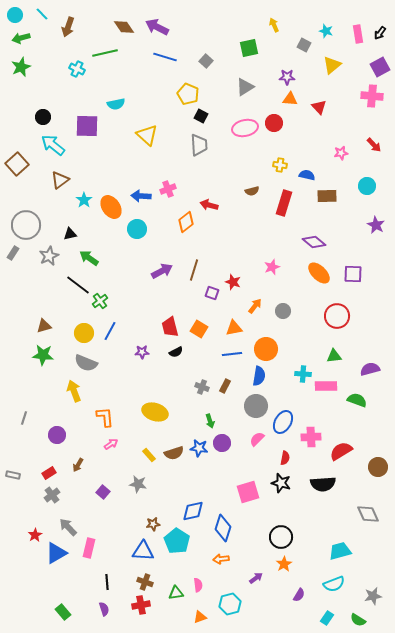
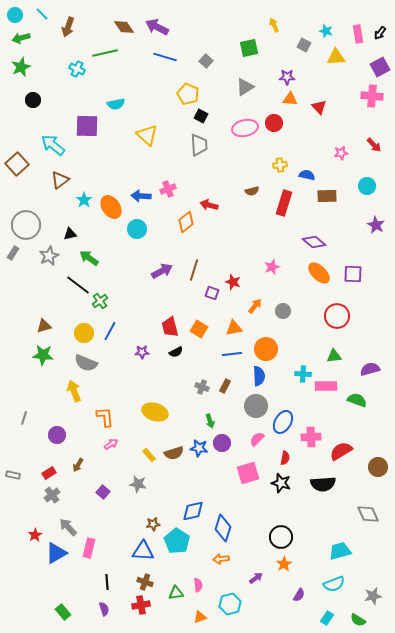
yellow triangle at (332, 65): moved 4 px right, 8 px up; rotated 36 degrees clockwise
black circle at (43, 117): moved 10 px left, 17 px up
yellow cross at (280, 165): rotated 16 degrees counterclockwise
blue semicircle at (259, 376): rotated 12 degrees counterclockwise
pink square at (248, 492): moved 19 px up
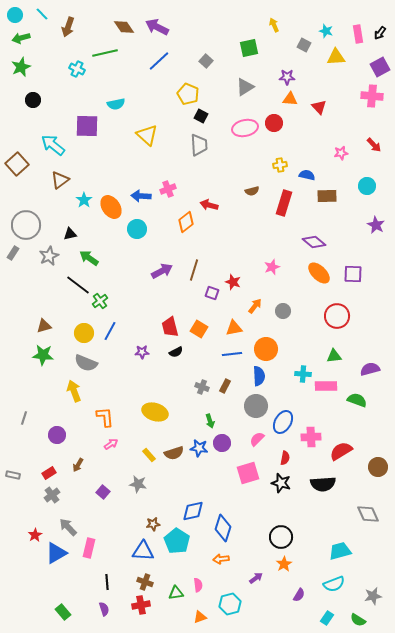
blue line at (165, 57): moved 6 px left, 4 px down; rotated 60 degrees counterclockwise
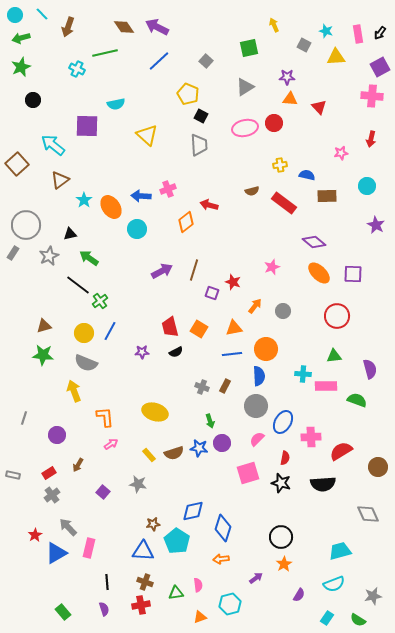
red arrow at (374, 145): moved 3 px left, 6 px up; rotated 56 degrees clockwise
red rectangle at (284, 203): rotated 70 degrees counterclockwise
purple semicircle at (370, 369): rotated 90 degrees clockwise
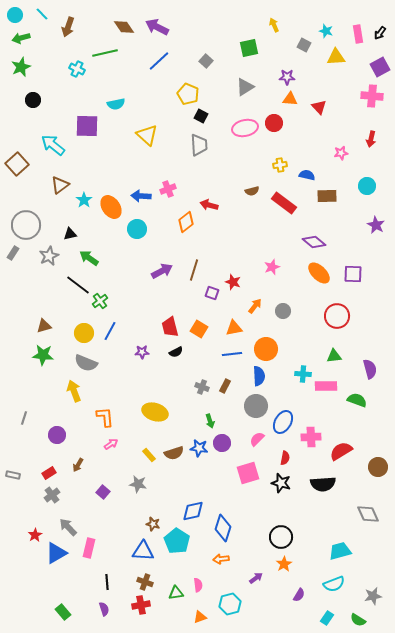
brown triangle at (60, 180): moved 5 px down
brown star at (153, 524): rotated 24 degrees clockwise
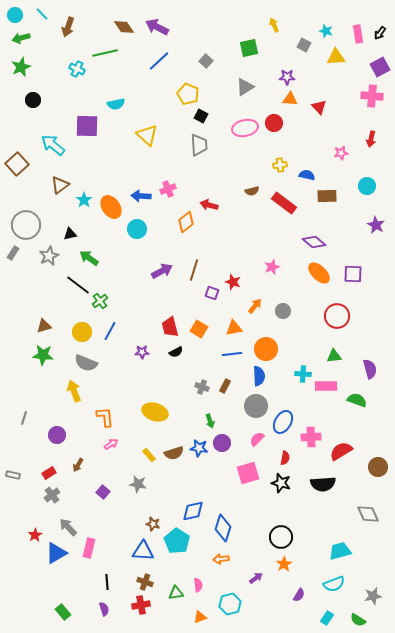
yellow circle at (84, 333): moved 2 px left, 1 px up
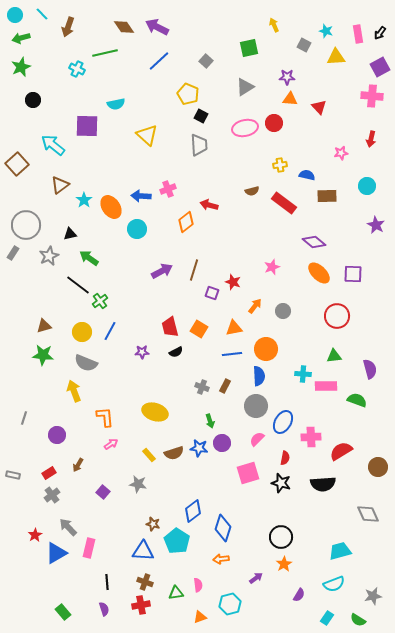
blue diamond at (193, 511): rotated 25 degrees counterclockwise
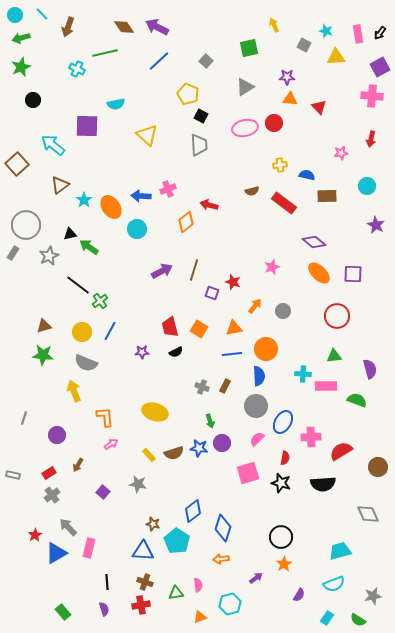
green arrow at (89, 258): moved 11 px up
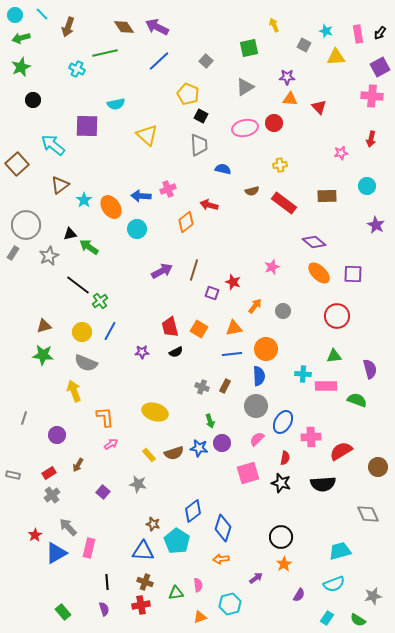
blue semicircle at (307, 175): moved 84 px left, 6 px up
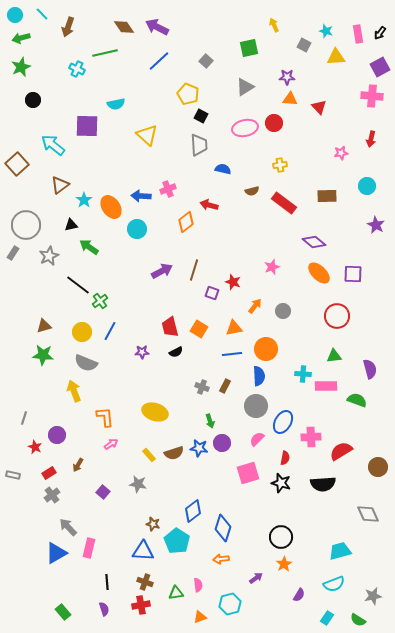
black triangle at (70, 234): moved 1 px right, 9 px up
red star at (35, 535): moved 88 px up; rotated 16 degrees counterclockwise
